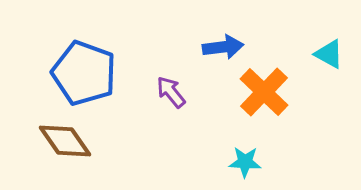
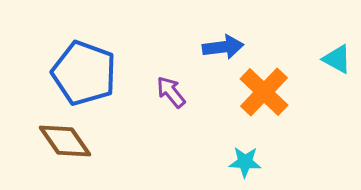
cyan triangle: moved 8 px right, 5 px down
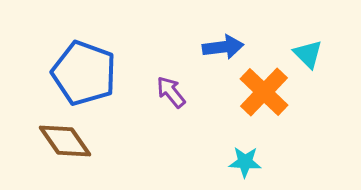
cyan triangle: moved 29 px left, 5 px up; rotated 16 degrees clockwise
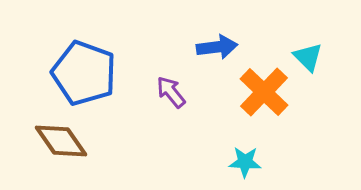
blue arrow: moved 6 px left
cyan triangle: moved 3 px down
brown diamond: moved 4 px left
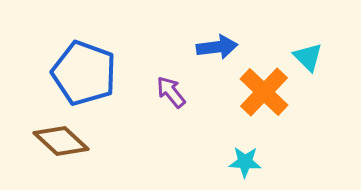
brown diamond: rotated 12 degrees counterclockwise
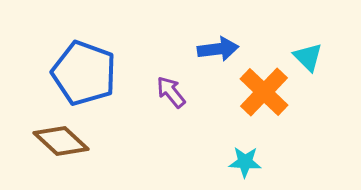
blue arrow: moved 1 px right, 2 px down
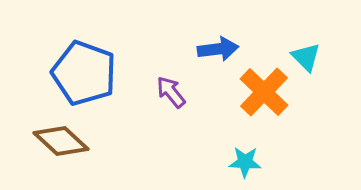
cyan triangle: moved 2 px left
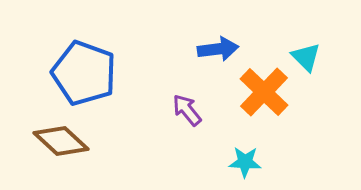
purple arrow: moved 16 px right, 18 px down
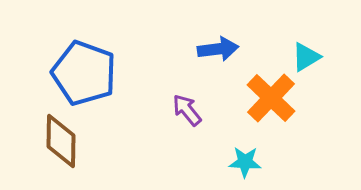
cyan triangle: rotated 44 degrees clockwise
orange cross: moved 7 px right, 6 px down
brown diamond: rotated 48 degrees clockwise
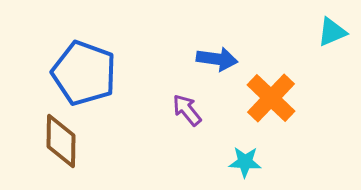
blue arrow: moved 1 px left, 10 px down; rotated 15 degrees clockwise
cyan triangle: moved 26 px right, 25 px up; rotated 8 degrees clockwise
